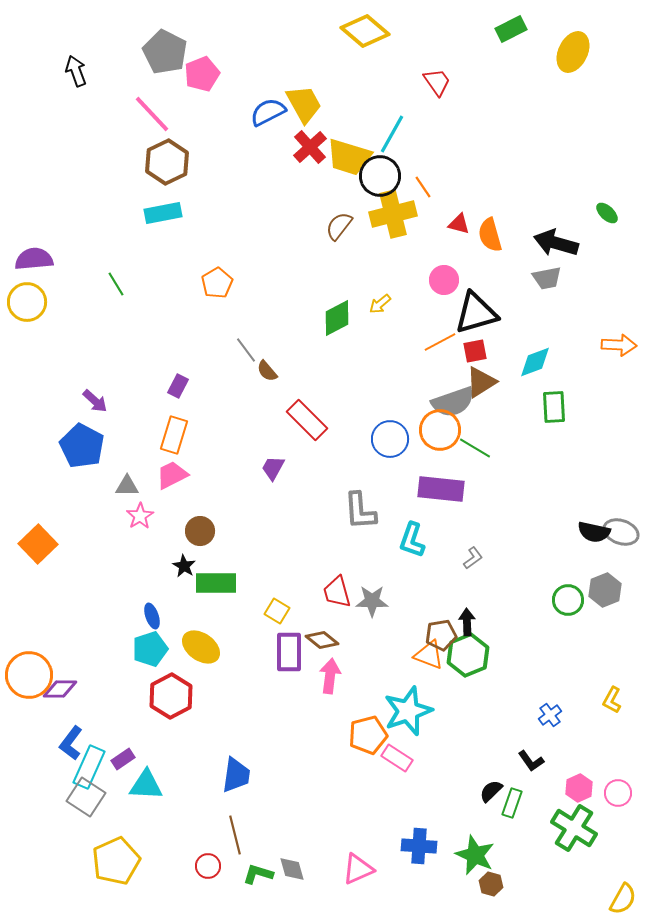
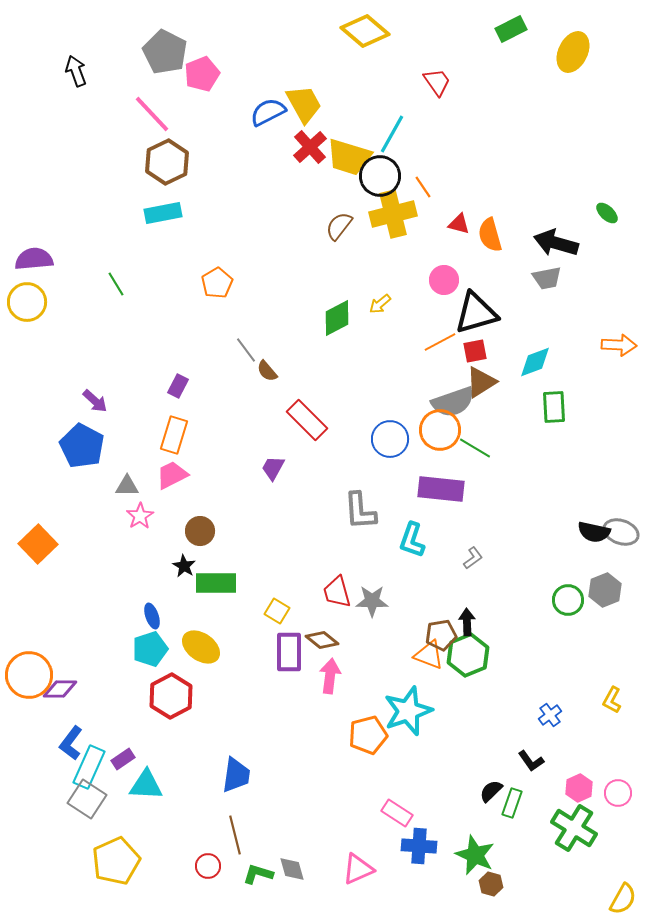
pink rectangle at (397, 758): moved 55 px down
gray square at (86, 797): moved 1 px right, 2 px down
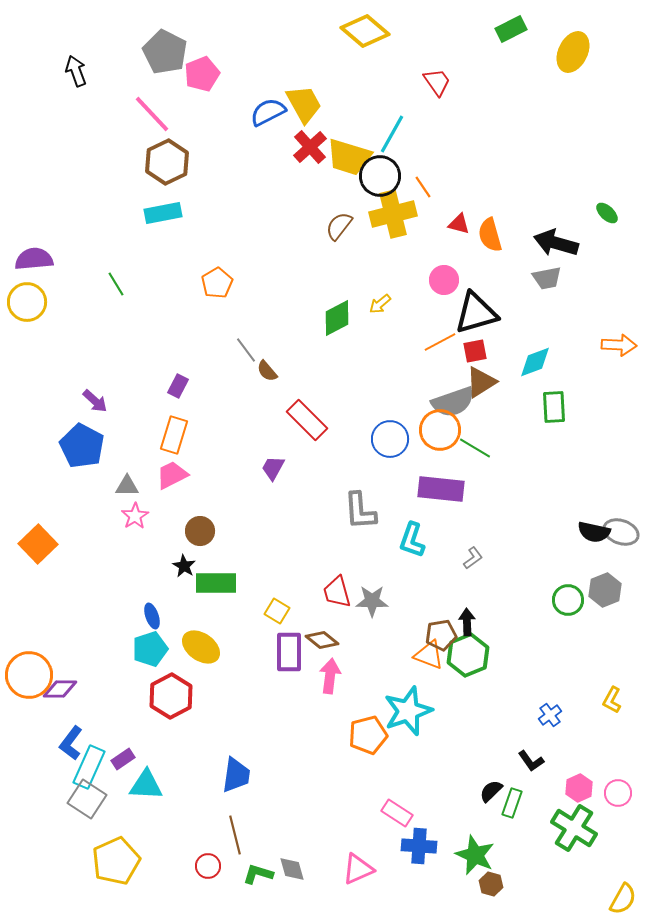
pink star at (140, 516): moved 5 px left
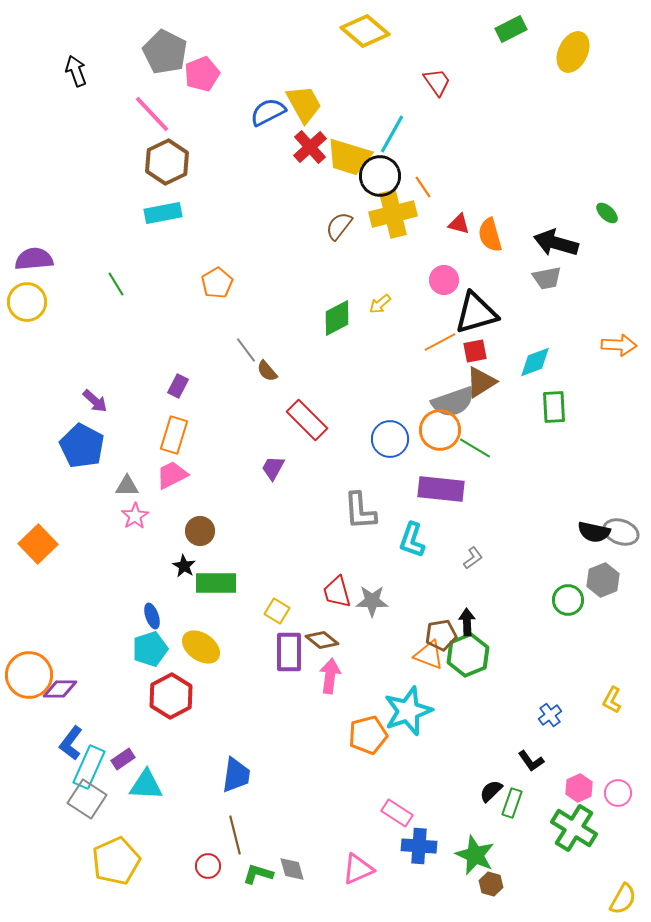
gray hexagon at (605, 590): moved 2 px left, 10 px up
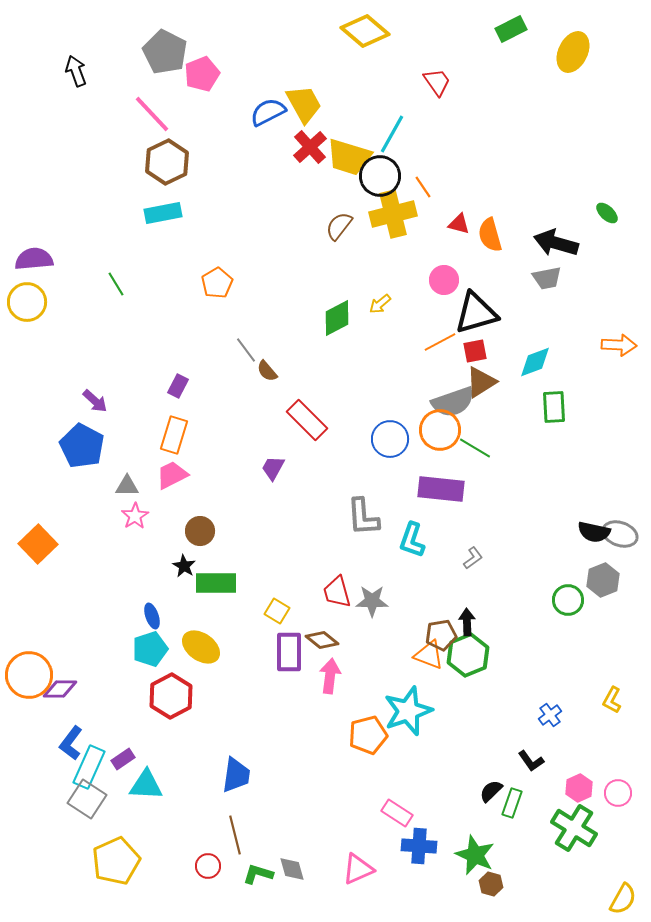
gray L-shape at (360, 511): moved 3 px right, 6 px down
gray ellipse at (621, 532): moved 1 px left, 2 px down
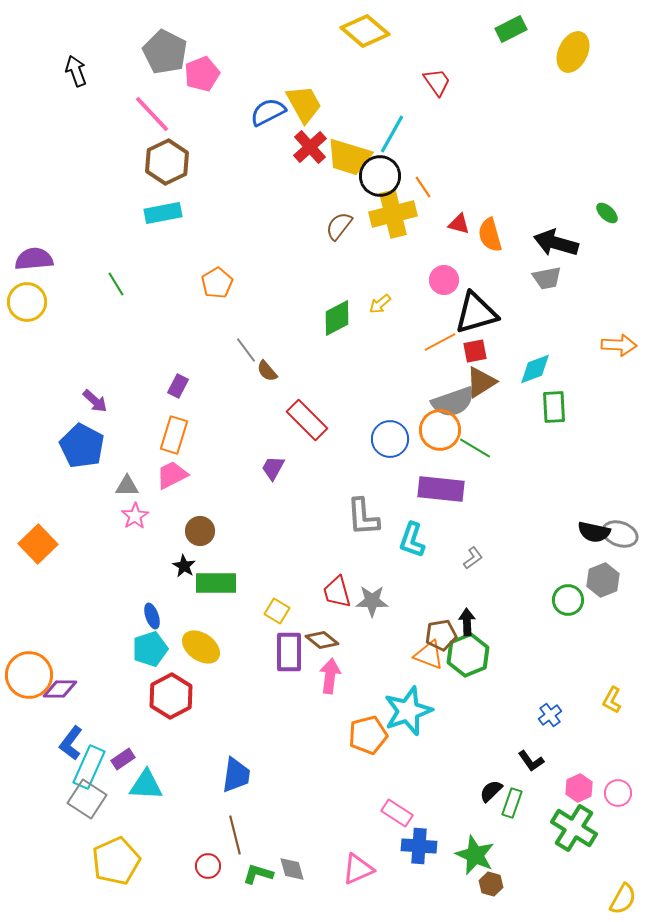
cyan diamond at (535, 362): moved 7 px down
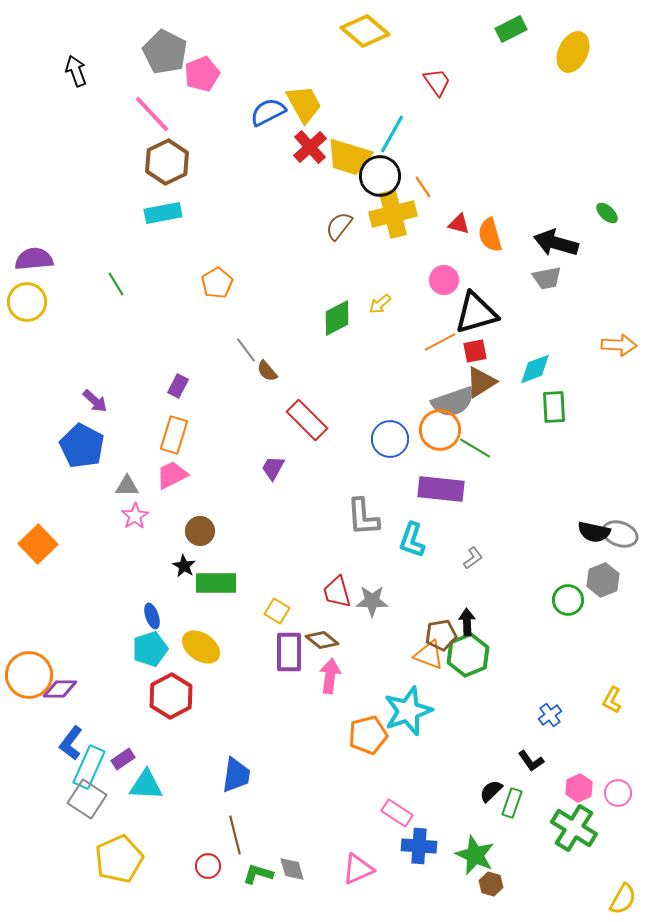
yellow pentagon at (116, 861): moved 3 px right, 2 px up
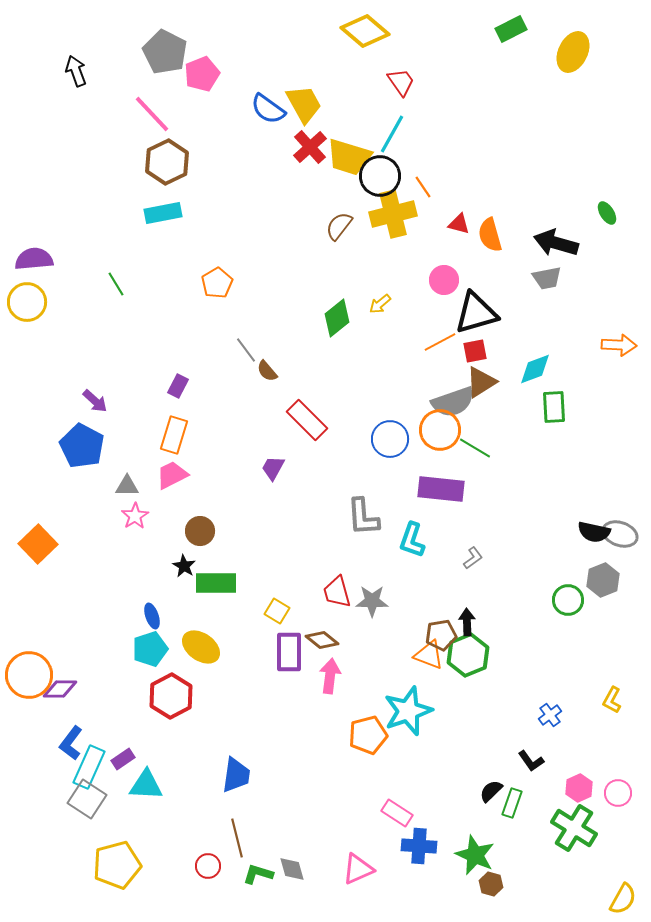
red trapezoid at (437, 82): moved 36 px left
blue semicircle at (268, 112): moved 3 px up; rotated 117 degrees counterclockwise
green ellipse at (607, 213): rotated 15 degrees clockwise
green diamond at (337, 318): rotated 12 degrees counterclockwise
brown line at (235, 835): moved 2 px right, 3 px down
yellow pentagon at (119, 859): moved 2 px left, 6 px down; rotated 9 degrees clockwise
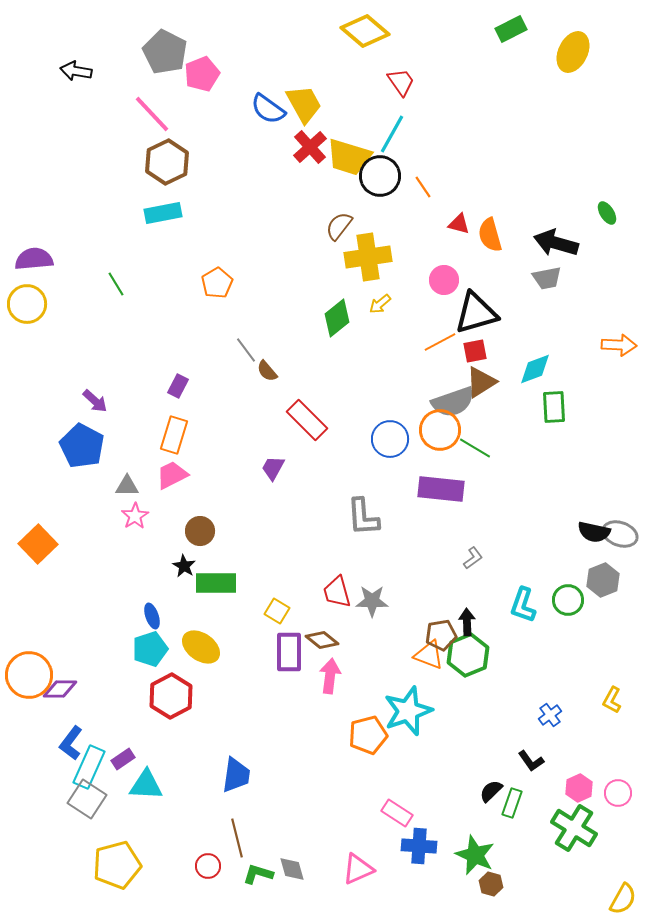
black arrow at (76, 71): rotated 60 degrees counterclockwise
yellow cross at (393, 214): moved 25 px left, 43 px down; rotated 6 degrees clockwise
yellow circle at (27, 302): moved 2 px down
cyan L-shape at (412, 540): moved 111 px right, 65 px down
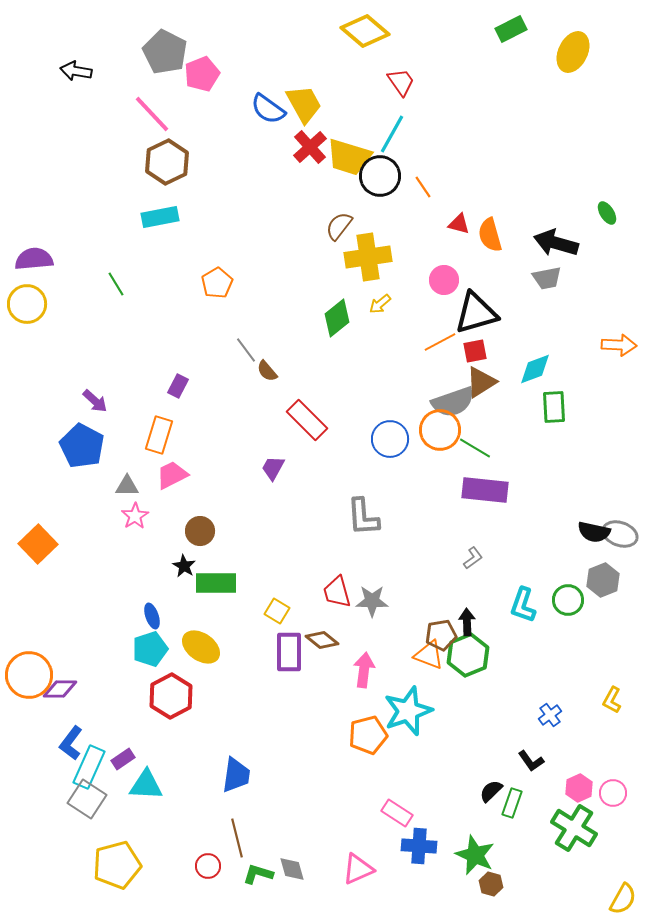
cyan rectangle at (163, 213): moved 3 px left, 4 px down
orange rectangle at (174, 435): moved 15 px left
purple rectangle at (441, 489): moved 44 px right, 1 px down
pink arrow at (330, 676): moved 34 px right, 6 px up
pink circle at (618, 793): moved 5 px left
